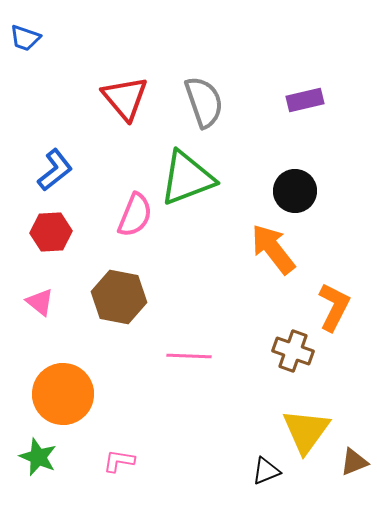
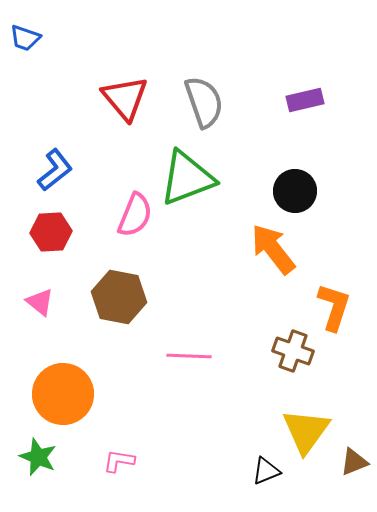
orange L-shape: rotated 9 degrees counterclockwise
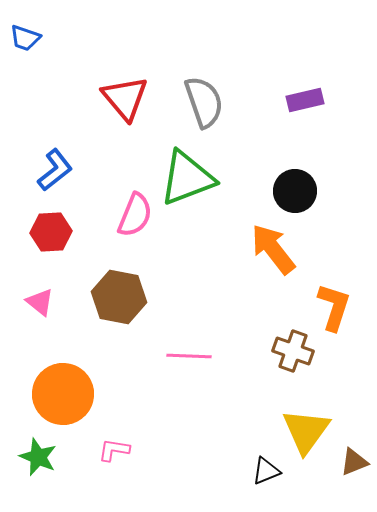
pink L-shape: moved 5 px left, 11 px up
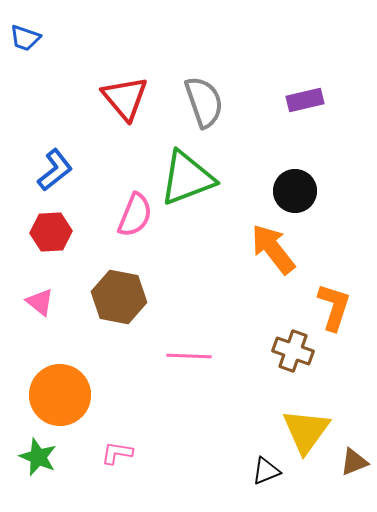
orange circle: moved 3 px left, 1 px down
pink L-shape: moved 3 px right, 3 px down
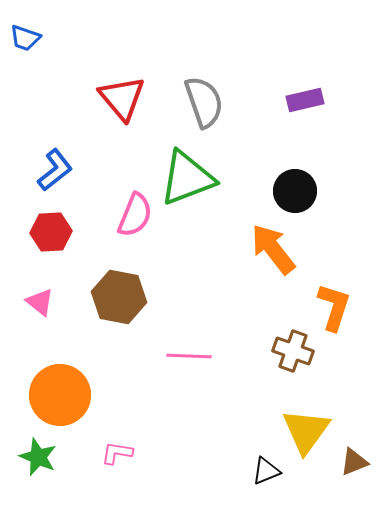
red triangle: moved 3 px left
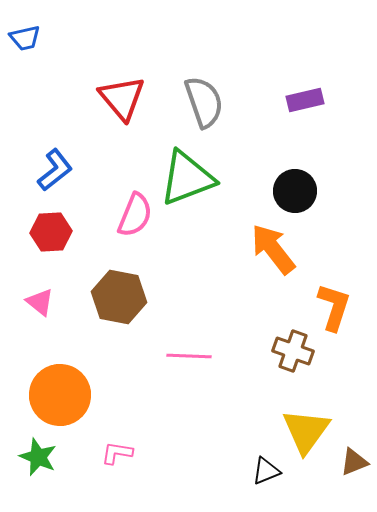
blue trapezoid: rotated 32 degrees counterclockwise
